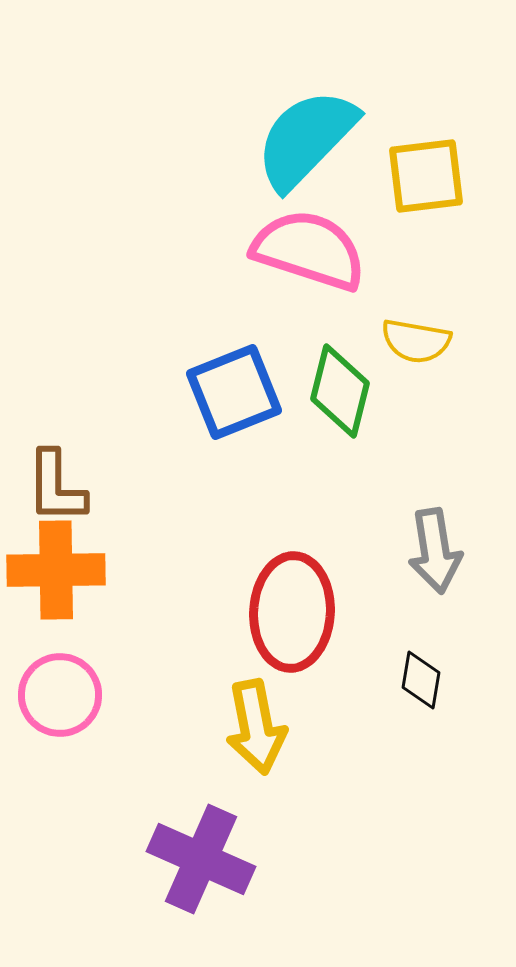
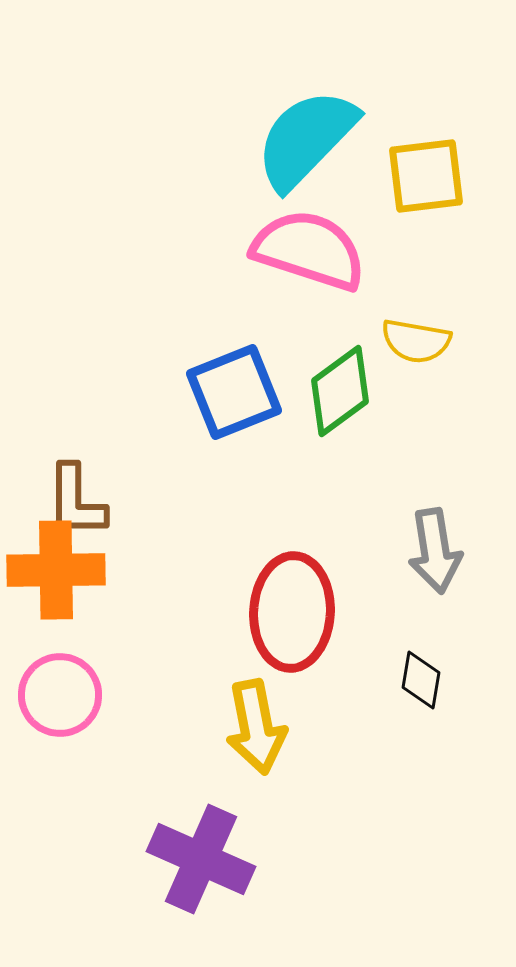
green diamond: rotated 40 degrees clockwise
brown L-shape: moved 20 px right, 14 px down
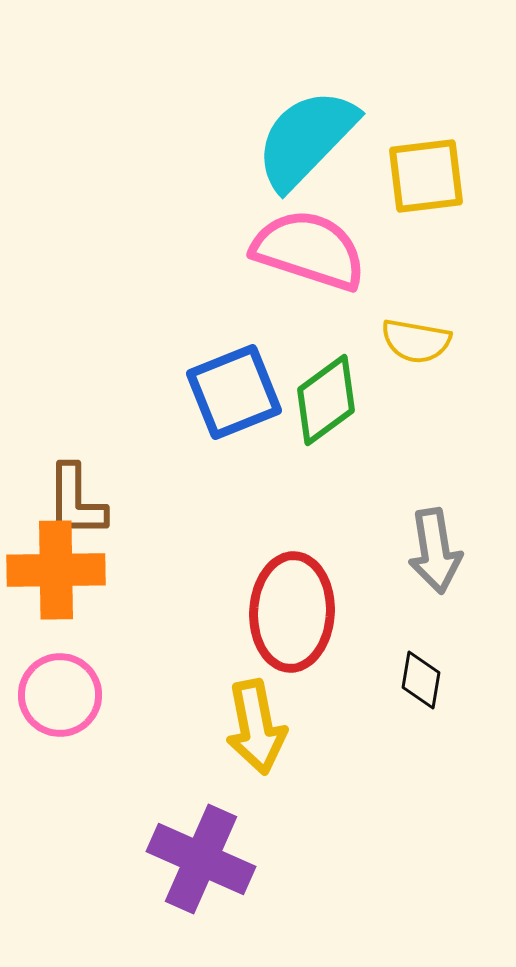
green diamond: moved 14 px left, 9 px down
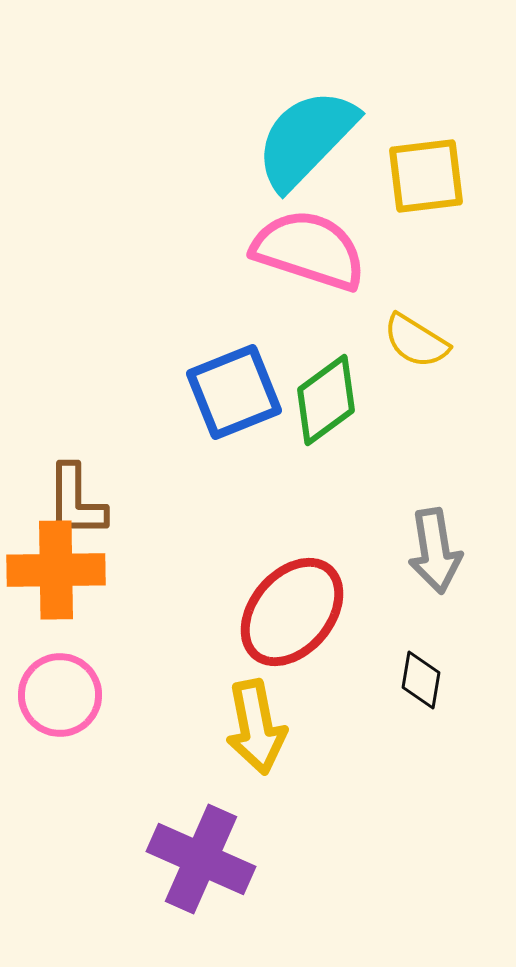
yellow semicircle: rotated 22 degrees clockwise
red ellipse: rotated 37 degrees clockwise
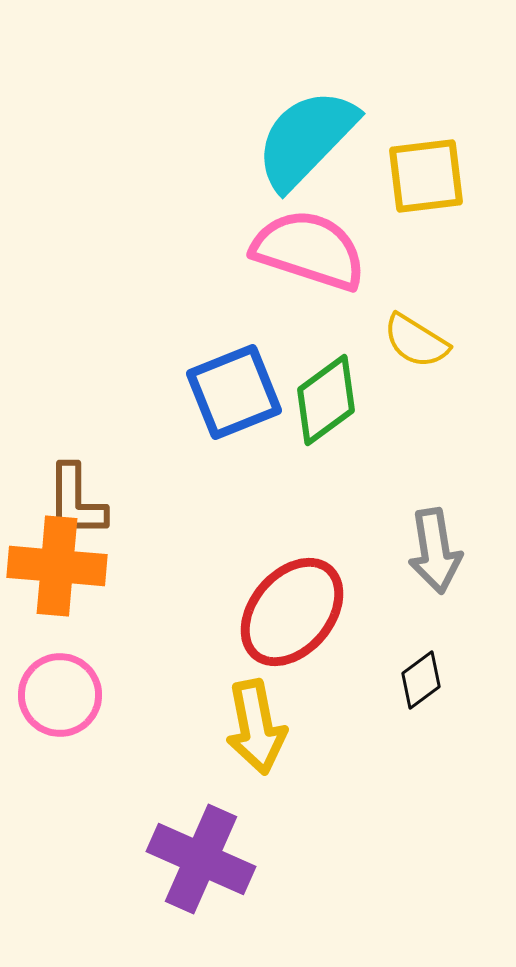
orange cross: moved 1 px right, 4 px up; rotated 6 degrees clockwise
black diamond: rotated 44 degrees clockwise
